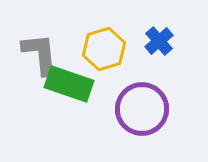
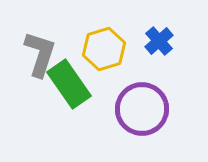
gray L-shape: rotated 24 degrees clockwise
green rectangle: rotated 36 degrees clockwise
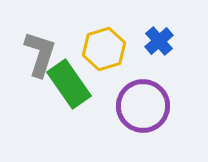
purple circle: moved 1 px right, 3 px up
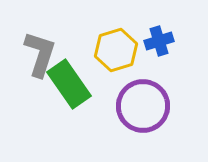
blue cross: rotated 24 degrees clockwise
yellow hexagon: moved 12 px right, 1 px down
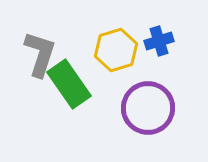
purple circle: moved 5 px right, 2 px down
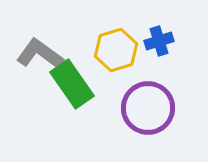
gray L-shape: rotated 72 degrees counterclockwise
green rectangle: moved 3 px right
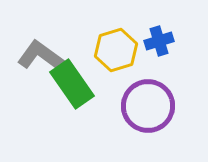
gray L-shape: moved 1 px right, 2 px down
purple circle: moved 2 px up
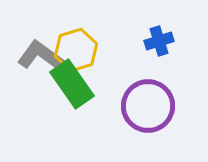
yellow hexagon: moved 40 px left
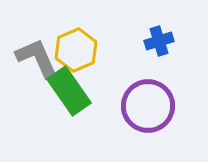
yellow hexagon: rotated 6 degrees counterclockwise
gray L-shape: moved 4 px left, 2 px down; rotated 30 degrees clockwise
green rectangle: moved 3 px left, 7 px down
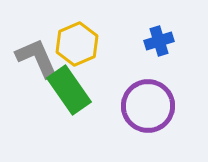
yellow hexagon: moved 1 px right, 6 px up
green rectangle: moved 1 px up
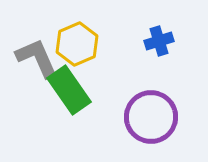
purple circle: moved 3 px right, 11 px down
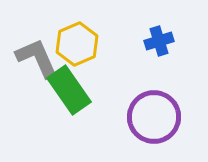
purple circle: moved 3 px right
